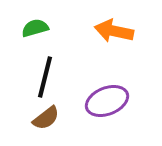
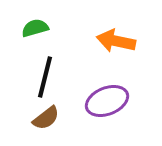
orange arrow: moved 2 px right, 10 px down
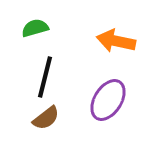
purple ellipse: moved 1 px right, 1 px up; rotated 36 degrees counterclockwise
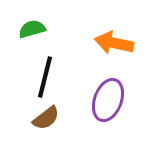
green semicircle: moved 3 px left, 1 px down
orange arrow: moved 2 px left, 2 px down
purple ellipse: rotated 12 degrees counterclockwise
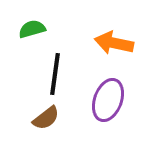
black line: moved 10 px right, 3 px up; rotated 6 degrees counterclockwise
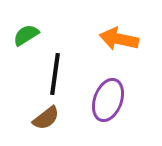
green semicircle: moved 6 px left, 6 px down; rotated 16 degrees counterclockwise
orange arrow: moved 5 px right, 4 px up
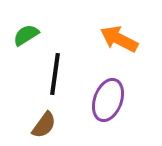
orange arrow: rotated 15 degrees clockwise
brown semicircle: moved 2 px left, 7 px down; rotated 16 degrees counterclockwise
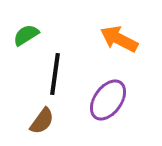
purple ellipse: rotated 15 degrees clockwise
brown semicircle: moved 2 px left, 4 px up
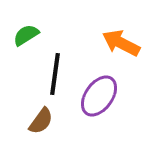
orange arrow: moved 2 px right, 4 px down
purple ellipse: moved 9 px left, 4 px up
brown semicircle: moved 1 px left
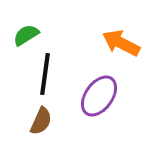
black line: moved 10 px left
brown semicircle: rotated 12 degrees counterclockwise
